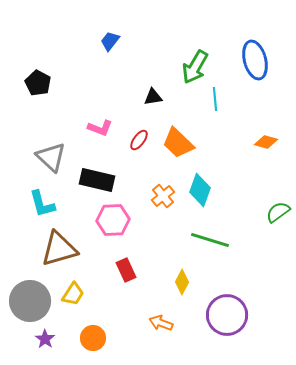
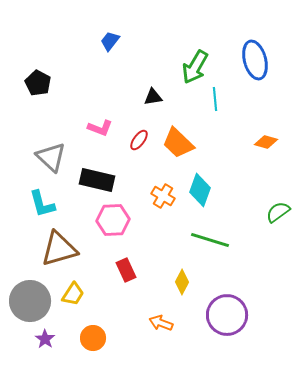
orange cross: rotated 20 degrees counterclockwise
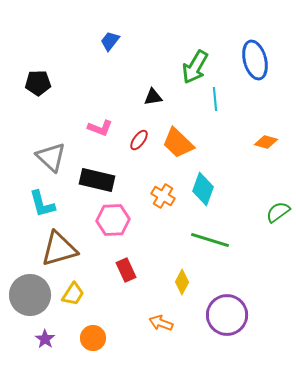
black pentagon: rotated 30 degrees counterclockwise
cyan diamond: moved 3 px right, 1 px up
gray circle: moved 6 px up
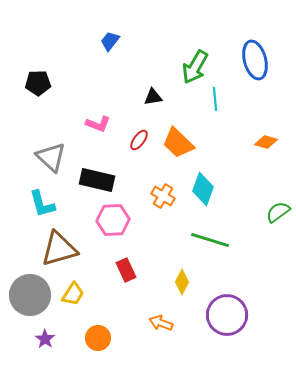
pink L-shape: moved 2 px left, 4 px up
orange circle: moved 5 px right
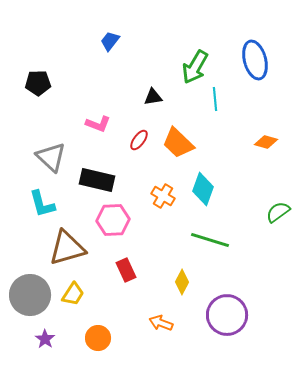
brown triangle: moved 8 px right, 1 px up
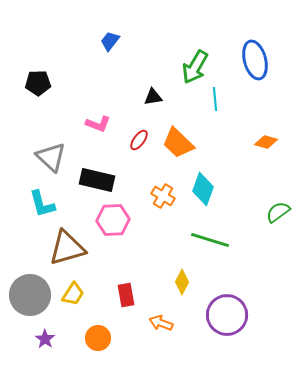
red rectangle: moved 25 px down; rotated 15 degrees clockwise
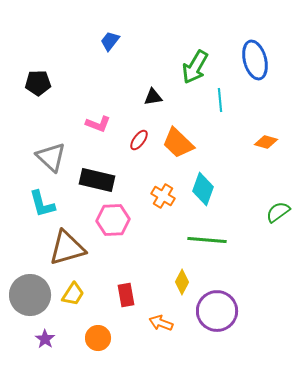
cyan line: moved 5 px right, 1 px down
green line: moved 3 px left; rotated 12 degrees counterclockwise
purple circle: moved 10 px left, 4 px up
